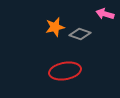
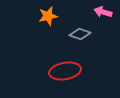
pink arrow: moved 2 px left, 2 px up
orange star: moved 7 px left, 11 px up
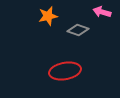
pink arrow: moved 1 px left
gray diamond: moved 2 px left, 4 px up
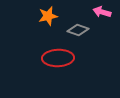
red ellipse: moved 7 px left, 13 px up; rotated 8 degrees clockwise
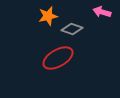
gray diamond: moved 6 px left, 1 px up
red ellipse: rotated 28 degrees counterclockwise
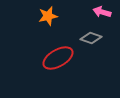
gray diamond: moved 19 px right, 9 px down
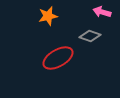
gray diamond: moved 1 px left, 2 px up
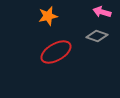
gray diamond: moved 7 px right
red ellipse: moved 2 px left, 6 px up
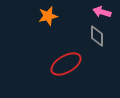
gray diamond: rotated 70 degrees clockwise
red ellipse: moved 10 px right, 12 px down
